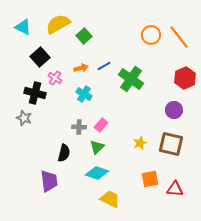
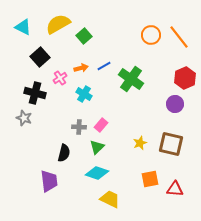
pink cross: moved 5 px right; rotated 24 degrees clockwise
purple circle: moved 1 px right, 6 px up
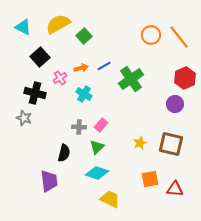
green cross: rotated 20 degrees clockwise
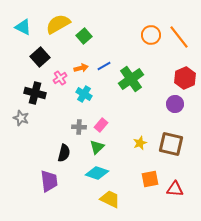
gray star: moved 3 px left
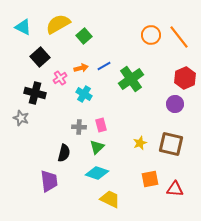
pink rectangle: rotated 56 degrees counterclockwise
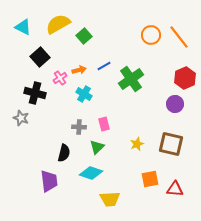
orange arrow: moved 2 px left, 2 px down
pink rectangle: moved 3 px right, 1 px up
yellow star: moved 3 px left, 1 px down
cyan diamond: moved 6 px left
yellow trapezoid: rotated 150 degrees clockwise
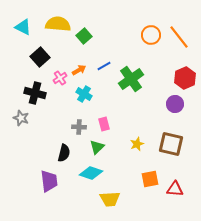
yellow semicircle: rotated 35 degrees clockwise
orange arrow: rotated 16 degrees counterclockwise
